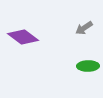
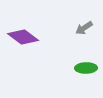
green ellipse: moved 2 px left, 2 px down
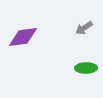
purple diamond: rotated 44 degrees counterclockwise
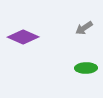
purple diamond: rotated 32 degrees clockwise
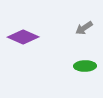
green ellipse: moved 1 px left, 2 px up
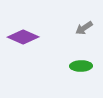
green ellipse: moved 4 px left
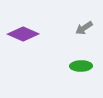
purple diamond: moved 3 px up
